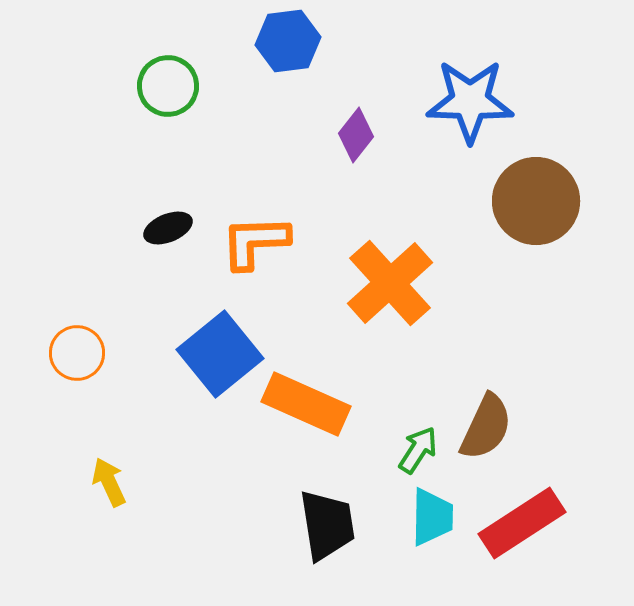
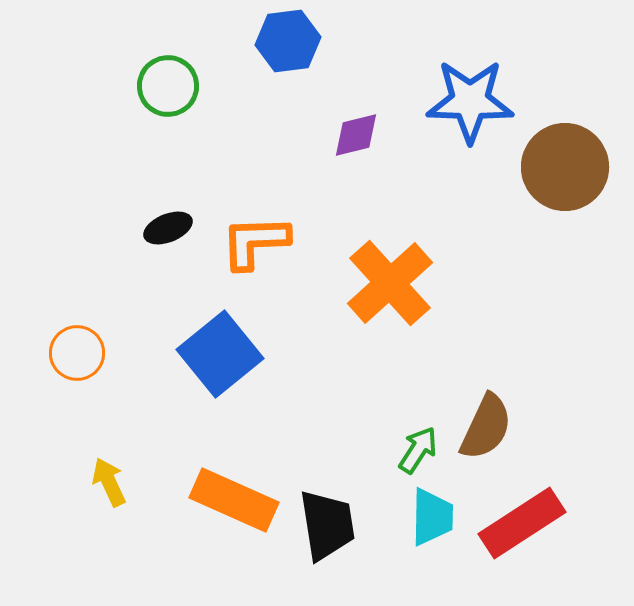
purple diamond: rotated 38 degrees clockwise
brown circle: moved 29 px right, 34 px up
orange rectangle: moved 72 px left, 96 px down
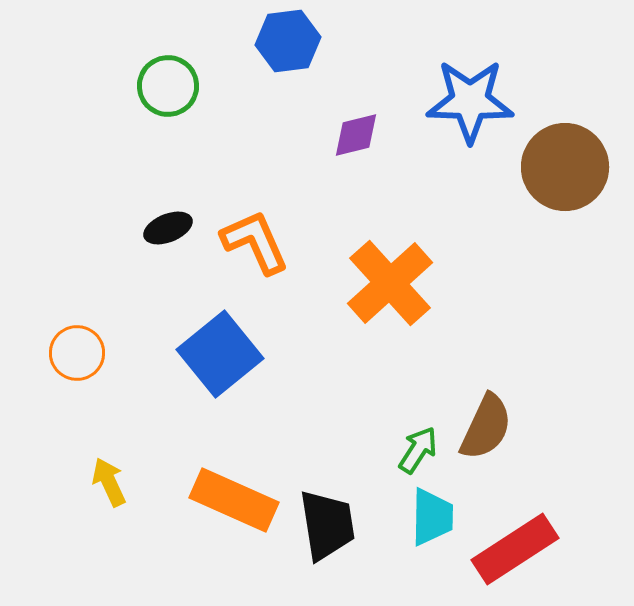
orange L-shape: rotated 68 degrees clockwise
red rectangle: moved 7 px left, 26 px down
